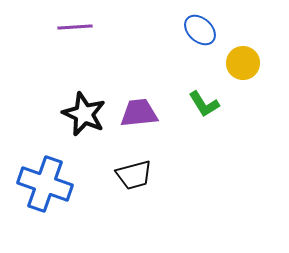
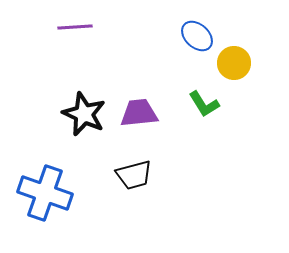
blue ellipse: moved 3 px left, 6 px down
yellow circle: moved 9 px left
blue cross: moved 9 px down
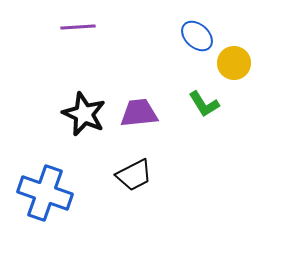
purple line: moved 3 px right
black trapezoid: rotated 12 degrees counterclockwise
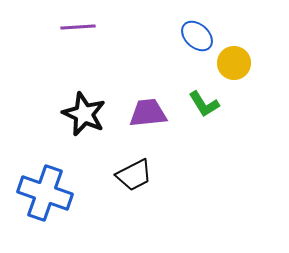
purple trapezoid: moved 9 px right
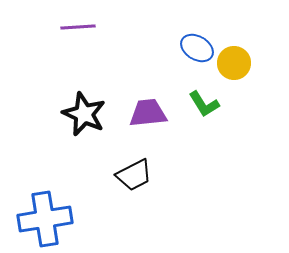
blue ellipse: moved 12 px down; rotated 12 degrees counterclockwise
blue cross: moved 26 px down; rotated 28 degrees counterclockwise
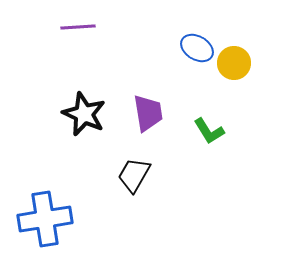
green L-shape: moved 5 px right, 27 px down
purple trapezoid: rotated 87 degrees clockwise
black trapezoid: rotated 147 degrees clockwise
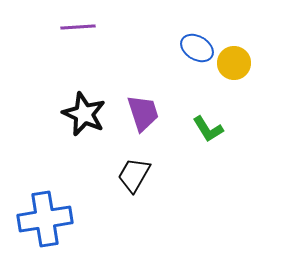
purple trapezoid: moved 5 px left; rotated 9 degrees counterclockwise
green L-shape: moved 1 px left, 2 px up
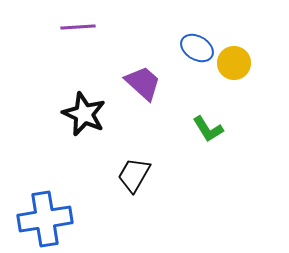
purple trapezoid: moved 30 px up; rotated 30 degrees counterclockwise
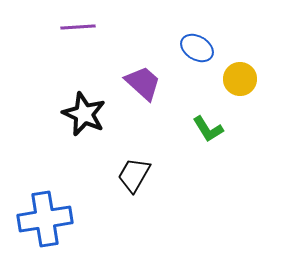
yellow circle: moved 6 px right, 16 px down
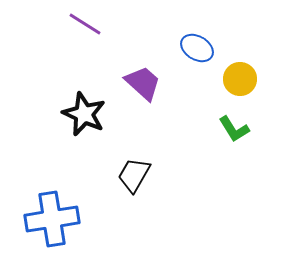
purple line: moved 7 px right, 3 px up; rotated 36 degrees clockwise
green L-shape: moved 26 px right
blue cross: moved 7 px right
